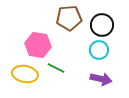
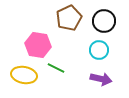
brown pentagon: rotated 20 degrees counterclockwise
black circle: moved 2 px right, 4 px up
yellow ellipse: moved 1 px left, 1 px down
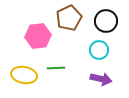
black circle: moved 2 px right
pink hexagon: moved 9 px up; rotated 15 degrees counterclockwise
green line: rotated 30 degrees counterclockwise
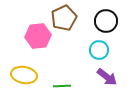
brown pentagon: moved 5 px left
green line: moved 6 px right, 18 px down
purple arrow: moved 6 px right, 2 px up; rotated 25 degrees clockwise
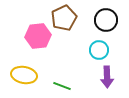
black circle: moved 1 px up
purple arrow: rotated 50 degrees clockwise
green line: rotated 24 degrees clockwise
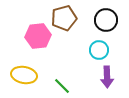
brown pentagon: rotated 10 degrees clockwise
green line: rotated 24 degrees clockwise
